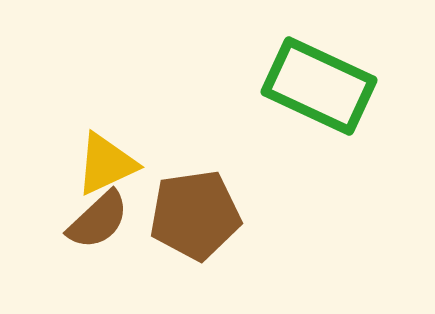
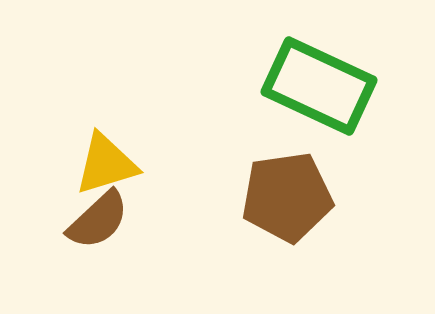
yellow triangle: rotated 8 degrees clockwise
brown pentagon: moved 92 px right, 18 px up
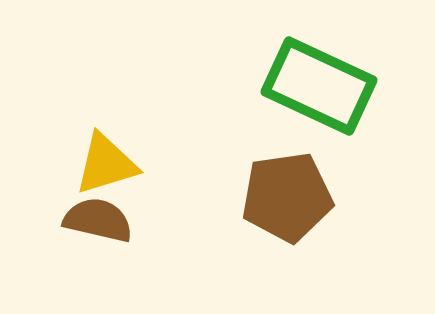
brown semicircle: rotated 124 degrees counterclockwise
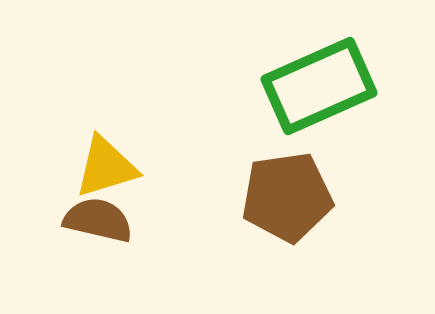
green rectangle: rotated 49 degrees counterclockwise
yellow triangle: moved 3 px down
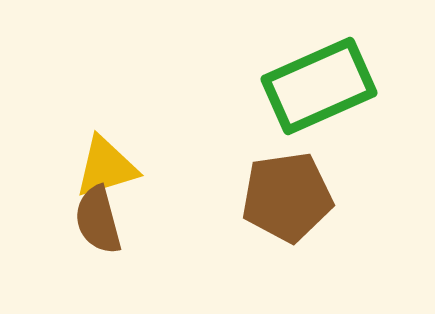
brown semicircle: rotated 118 degrees counterclockwise
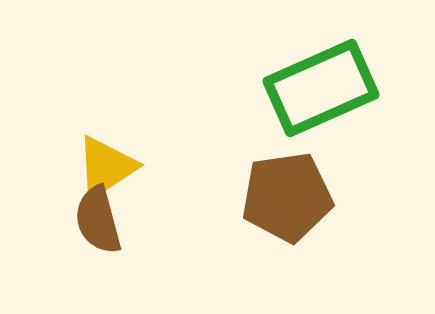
green rectangle: moved 2 px right, 2 px down
yellow triangle: rotated 16 degrees counterclockwise
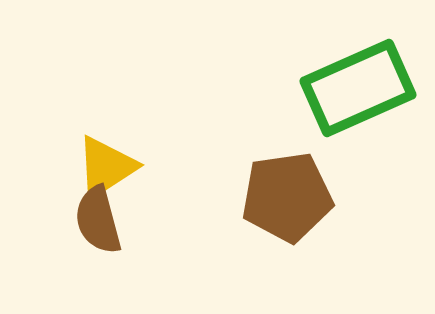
green rectangle: moved 37 px right
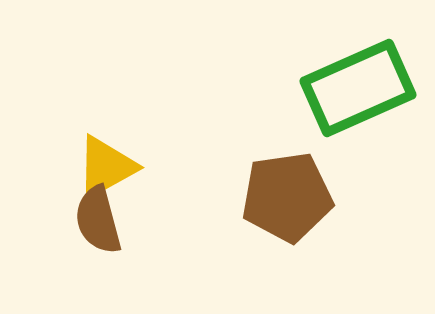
yellow triangle: rotated 4 degrees clockwise
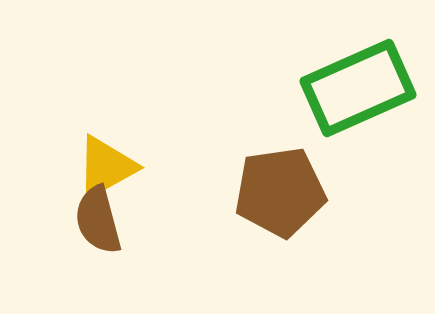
brown pentagon: moved 7 px left, 5 px up
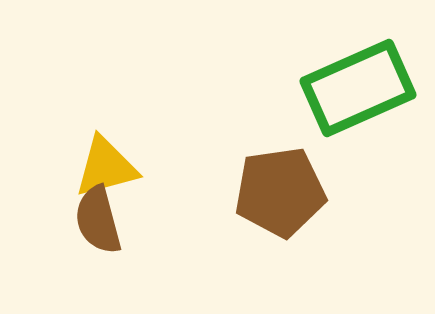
yellow triangle: rotated 14 degrees clockwise
